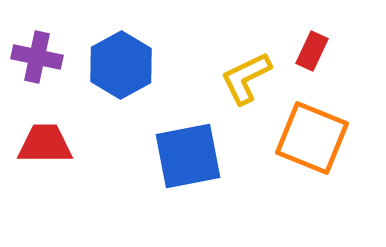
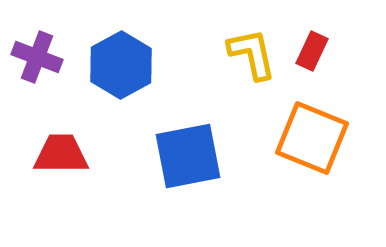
purple cross: rotated 9 degrees clockwise
yellow L-shape: moved 6 px right, 24 px up; rotated 104 degrees clockwise
red trapezoid: moved 16 px right, 10 px down
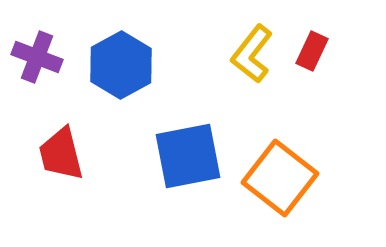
yellow L-shape: rotated 130 degrees counterclockwise
orange square: moved 32 px left, 40 px down; rotated 16 degrees clockwise
red trapezoid: rotated 104 degrees counterclockwise
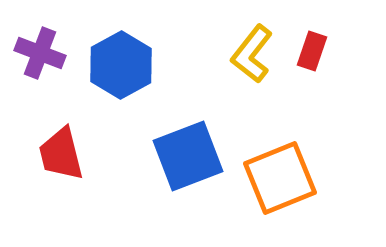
red rectangle: rotated 6 degrees counterclockwise
purple cross: moved 3 px right, 4 px up
blue square: rotated 10 degrees counterclockwise
orange square: rotated 30 degrees clockwise
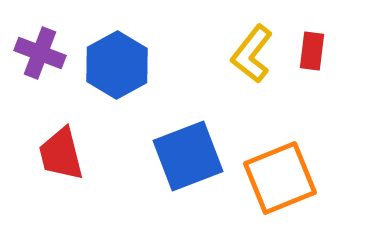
red rectangle: rotated 12 degrees counterclockwise
blue hexagon: moved 4 px left
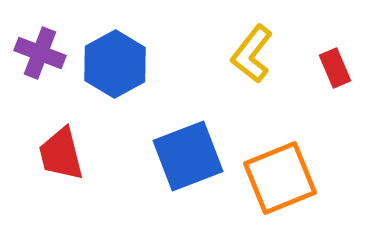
red rectangle: moved 23 px right, 17 px down; rotated 30 degrees counterclockwise
blue hexagon: moved 2 px left, 1 px up
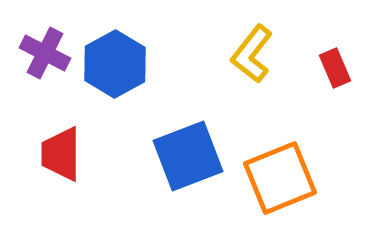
purple cross: moved 5 px right; rotated 6 degrees clockwise
red trapezoid: rotated 14 degrees clockwise
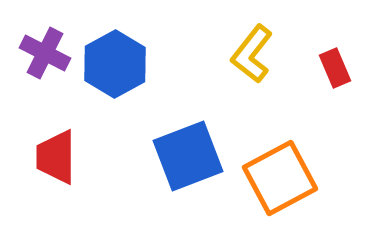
red trapezoid: moved 5 px left, 3 px down
orange square: rotated 6 degrees counterclockwise
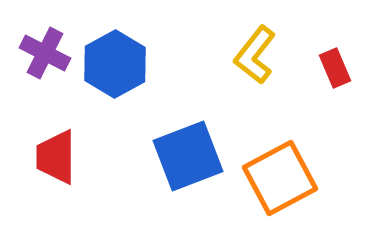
yellow L-shape: moved 3 px right, 1 px down
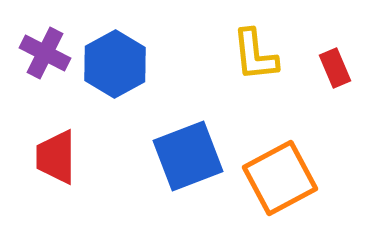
yellow L-shape: rotated 44 degrees counterclockwise
